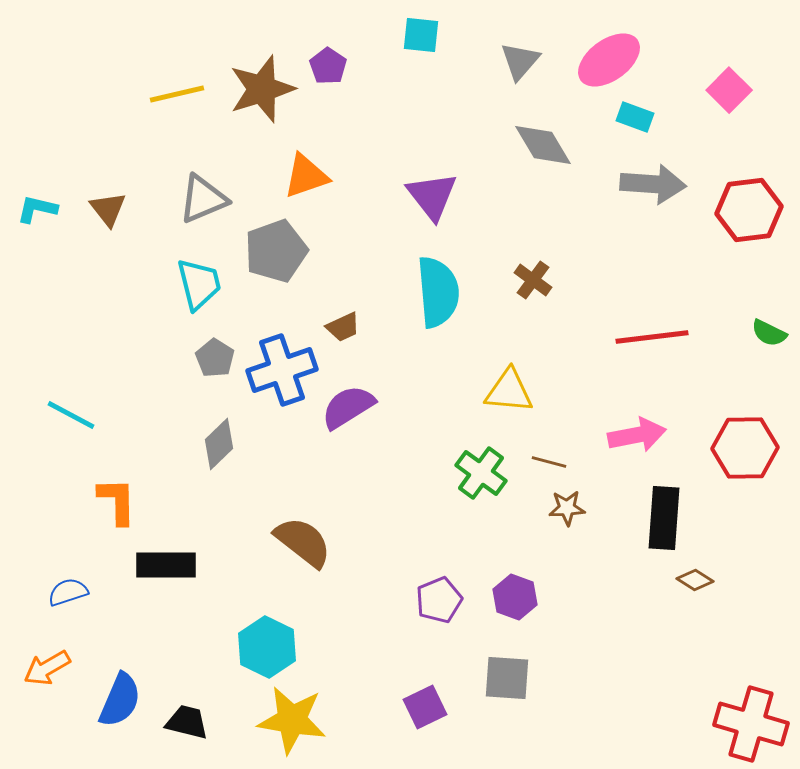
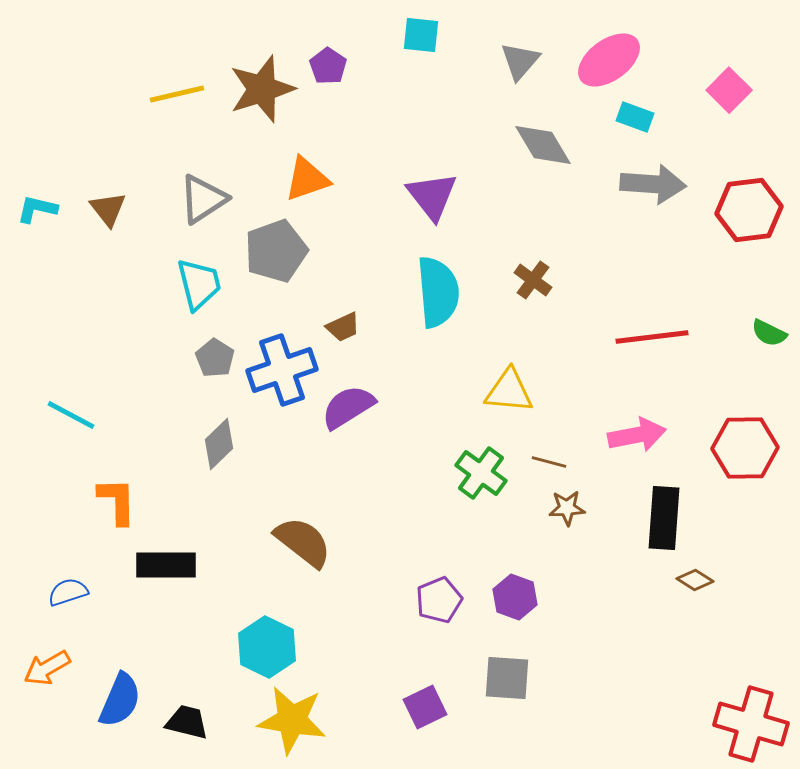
orange triangle at (306, 176): moved 1 px right, 3 px down
gray triangle at (203, 199): rotated 10 degrees counterclockwise
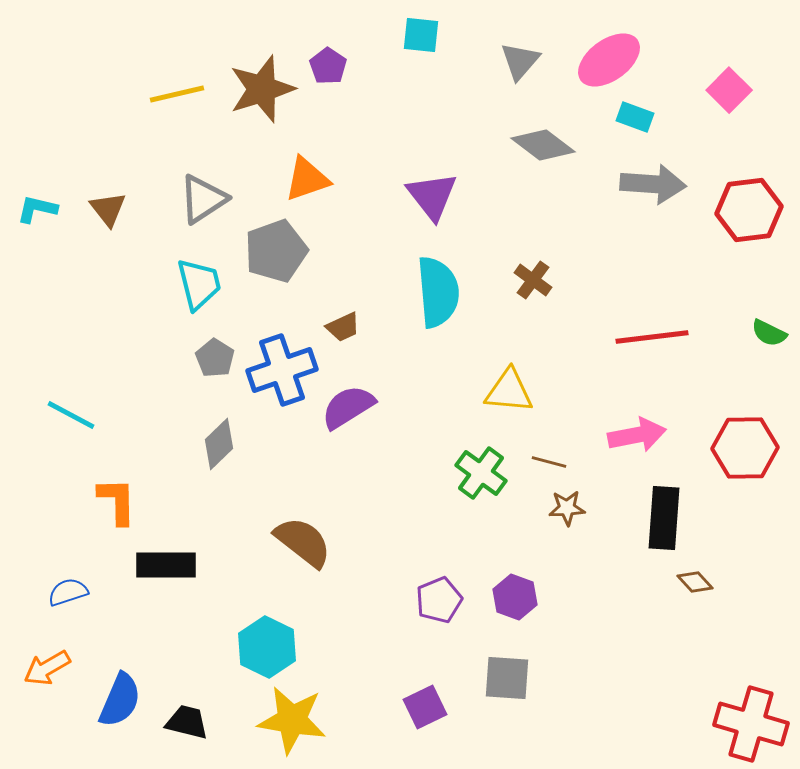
gray diamond at (543, 145): rotated 22 degrees counterclockwise
brown diamond at (695, 580): moved 2 px down; rotated 15 degrees clockwise
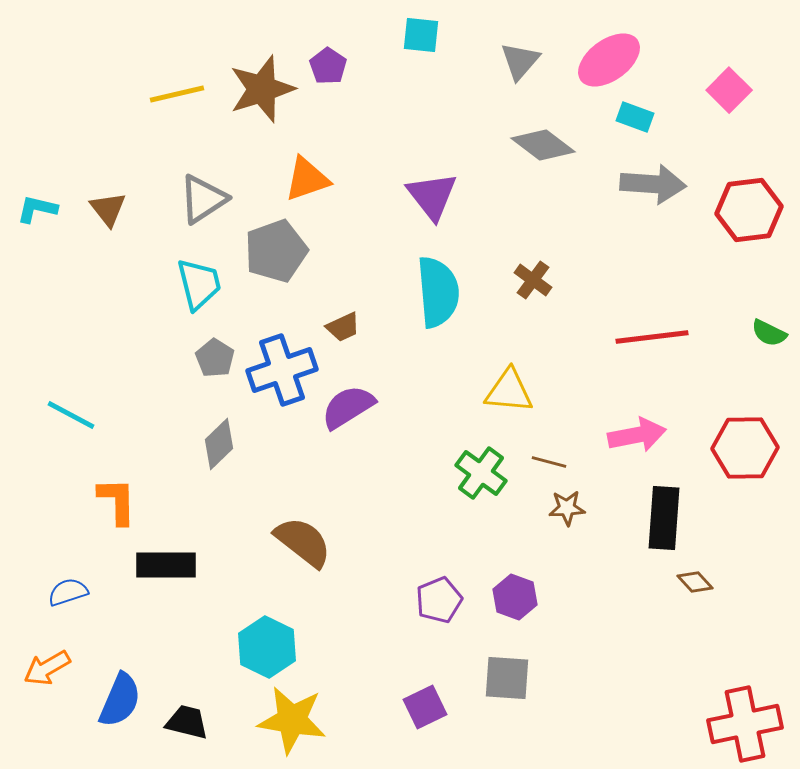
red cross at (751, 724): moved 6 px left; rotated 28 degrees counterclockwise
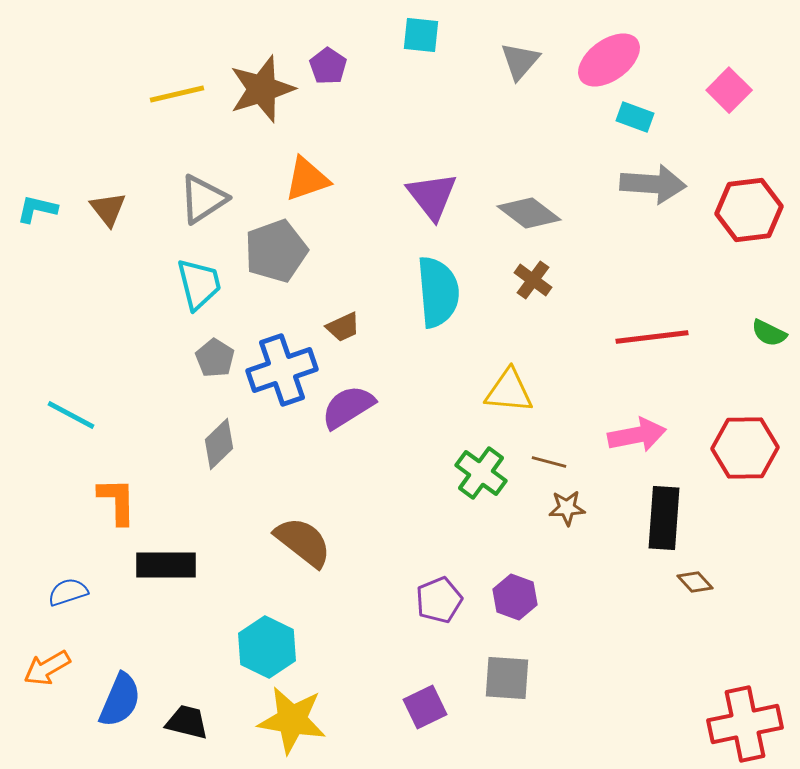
gray diamond at (543, 145): moved 14 px left, 68 px down
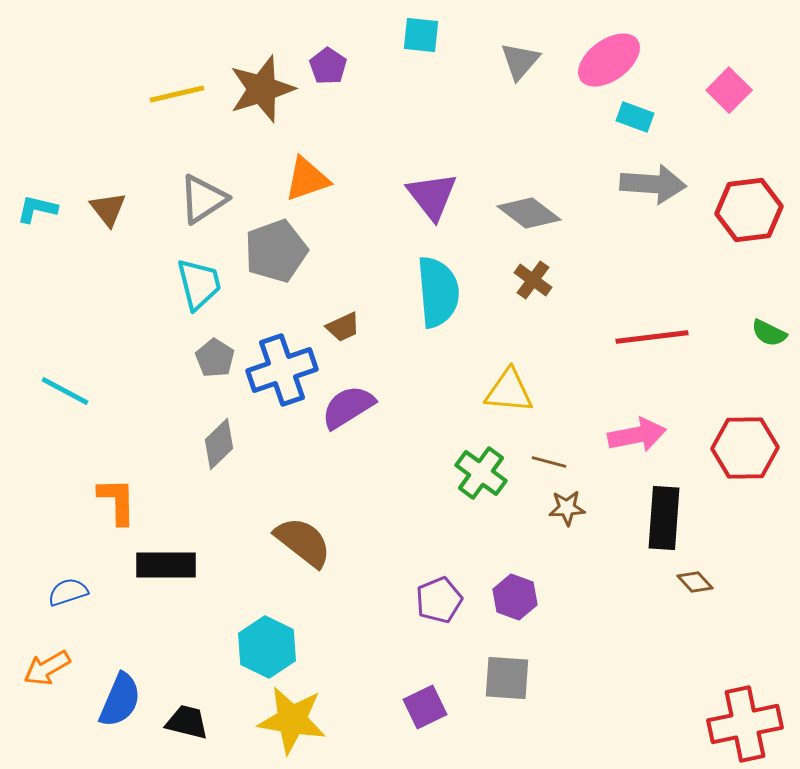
cyan line at (71, 415): moved 6 px left, 24 px up
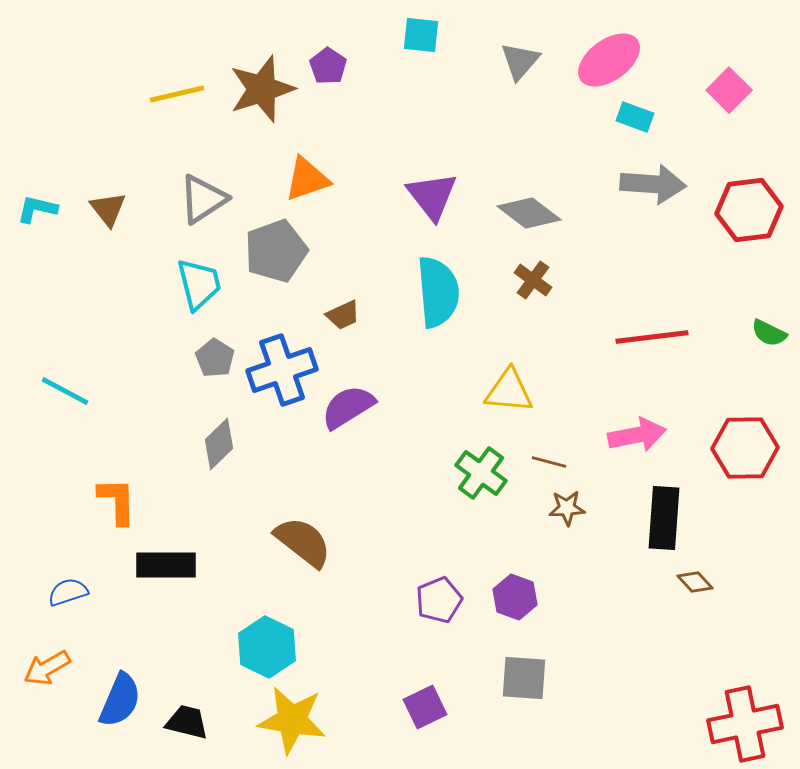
brown trapezoid at (343, 327): moved 12 px up
gray square at (507, 678): moved 17 px right
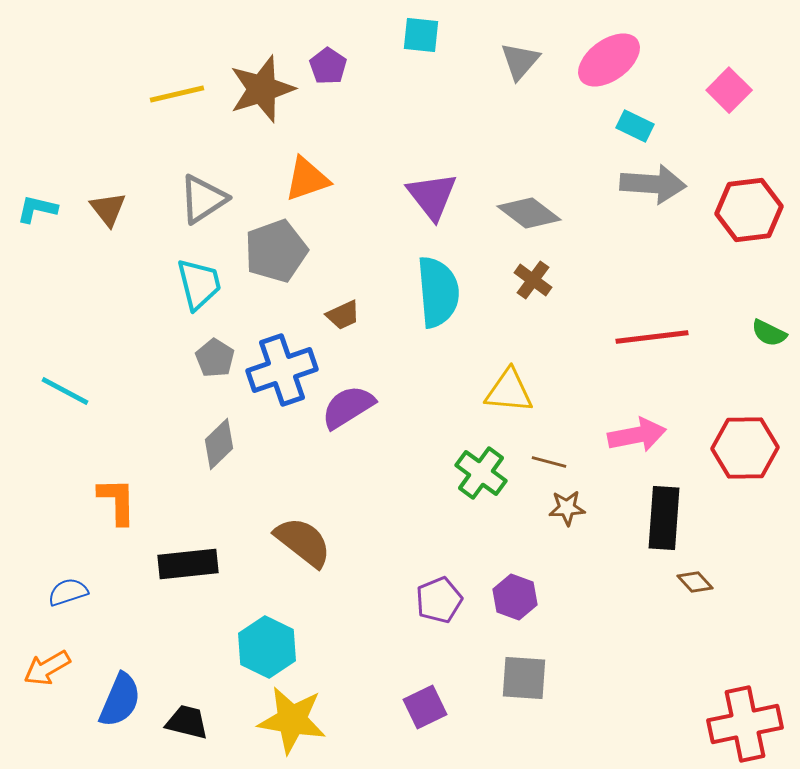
cyan rectangle at (635, 117): moved 9 px down; rotated 6 degrees clockwise
black rectangle at (166, 565): moved 22 px right, 1 px up; rotated 6 degrees counterclockwise
